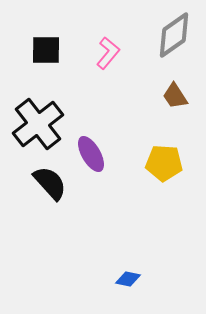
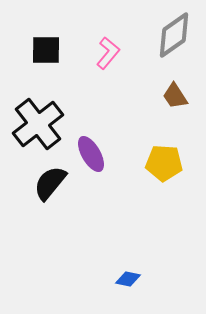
black semicircle: rotated 99 degrees counterclockwise
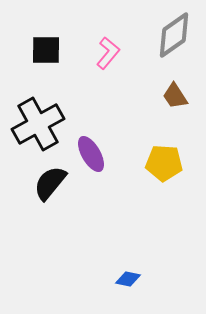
black cross: rotated 9 degrees clockwise
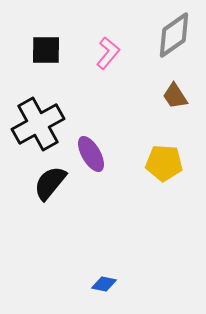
blue diamond: moved 24 px left, 5 px down
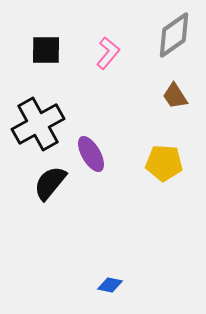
blue diamond: moved 6 px right, 1 px down
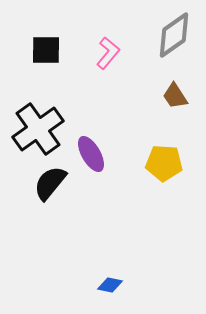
black cross: moved 5 px down; rotated 6 degrees counterclockwise
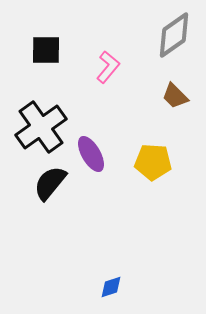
pink L-shape: moved 14 px down
brown trapezoid: rotated 12 degrees counterclockwise
black cross: moved 3 px right, 2 px up
yellow pentagon: moved 11 px left, 1 px up
blue diamond: moved 1 px right, 2 px down; rotated 30 degrees counterclockwise
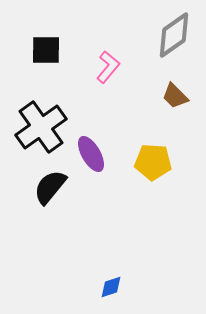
black semicircle: moved 4 px down
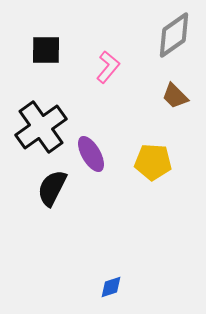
black semicircle: moved 2 px right, 1 px down; rotated 12 degrees counterclockwise
